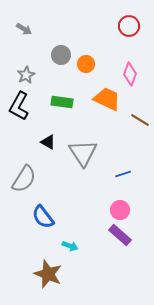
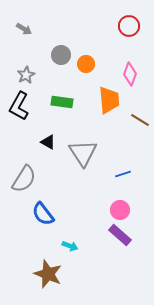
orange trapezoid: moved 2 px right, 1 px down; rotated 60 degrees clockwise
blue semicircle: moved 3 px up
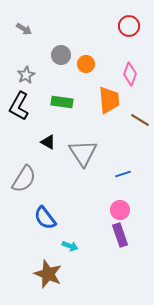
blue semicircle: moved 2 px right, 4 px down
purple rectangle: rotated 30 degrees clockwise
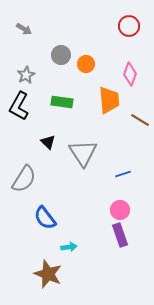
black triangle: rotated 14 degrees clockwise
cyan arrow: moved 1 px left, 1 px down; rotated 28 degrees counterclockwise
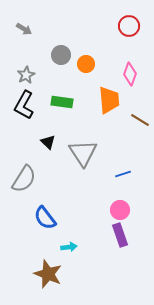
black L-shape: moved 5 px right, 1 px up
